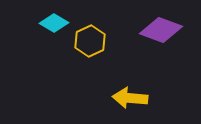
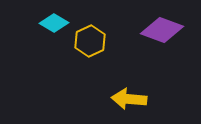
purple diamond: moved 1 px right
yellow arrow: moved 1 px left, 1 px down
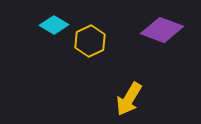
cyan diamond: moved 2 px down
yellow arrow: rotated 64 degrees counterclockwise
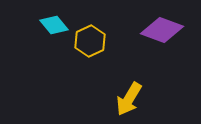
cyan diamond: rotated 20 degrees clockwise
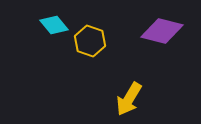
purple diamond: moved 1 px down; rotated 6 degrees counterclockwise
yellow hexagon: rotated 16 degrees counterclockwise
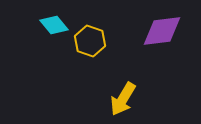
purple diamond: rotated 21 degrees counterclockwise
yellow arrow: moved 6 px left
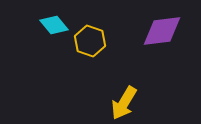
yellow arrow: moved 1 px right, 4 px down
